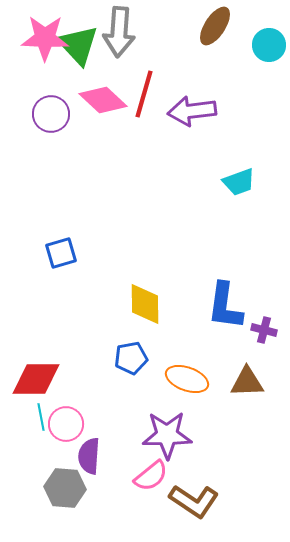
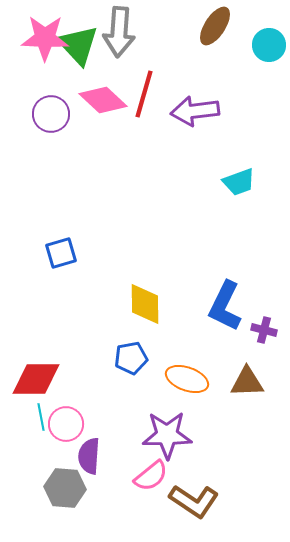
purple arrow: moved 3 px right
blue L-shape: rotated 18 degrees clockwise
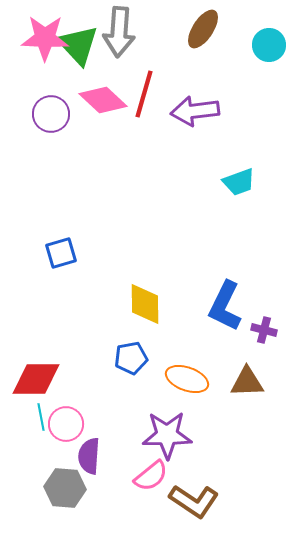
brown ellipse: moved 12 px left, 3 px down
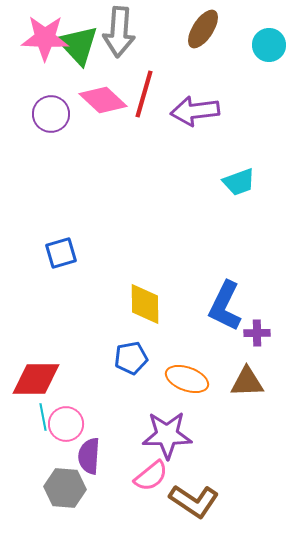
purple cross: moved 7 px left, 3 px down; rotated 15 degrees counterclockwise
cyan line: moved 2 px right
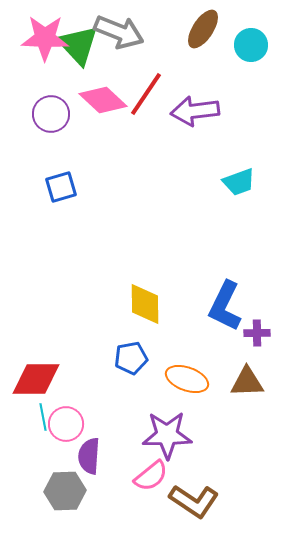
gray arrow: rotated 72 degrees counterclockwise
cyan circle: moved 18 px left
red line: moved 2 px right; rotated 18 degrees clockwise
blue square: moved 66 px up
gray hexagon: moved 3 px down; rotated 6 degrees counterclockwise
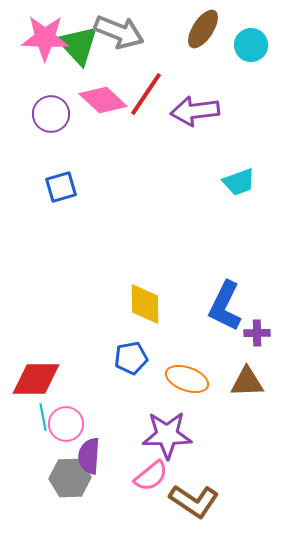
gray hexagon: moved 5 px right, 13 px up
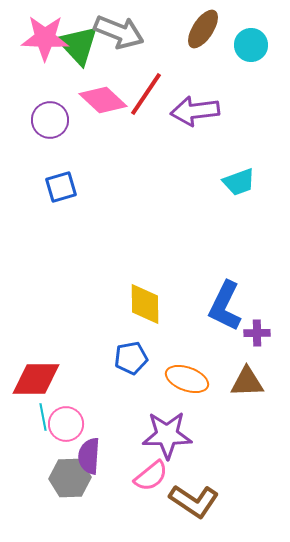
purple circle: moved 1 px left, 6 px down
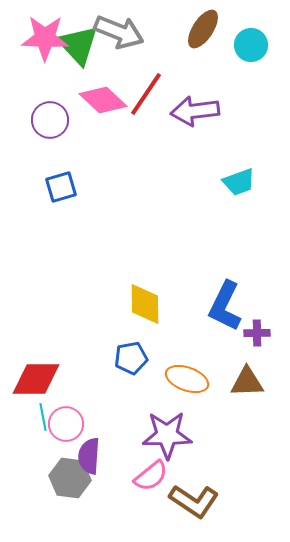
gray hexagon: rotated 9 degrees clockwise
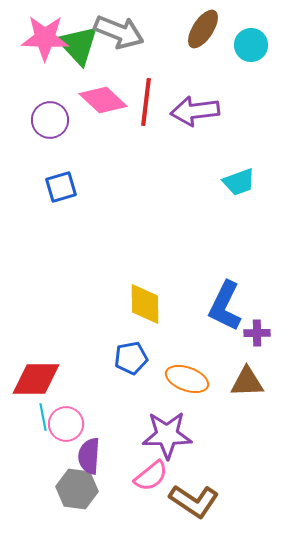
red line: moved 8 px down; rotated 27 degrees counterclockwise
gray hexagon: moved 7 px right, 11 px down
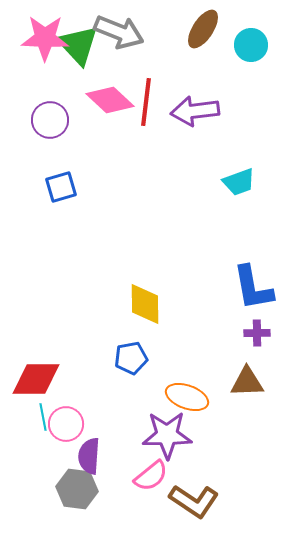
pink diamond: moved 7 px right
blue L-shape: moved 28 px right, 18 px up; rotated 36 degrees counterclockwise
orange ellipse: moved 18 px down
